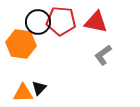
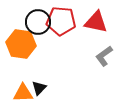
gray L-shape: moved 1 px right, 1 px down
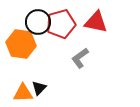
red pentagon: moved 3 px down; rotated 20 degrees counterclockwise
gray L-shape: moved 24 px left, 2 px down
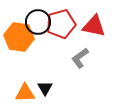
red triangle: moved 2 px left, 4 px down
orange hexagon: moved 2 px left, 7 px up
black triangle: moved 6 px right; rotated 14 degrees counterclockwise
orange triangle: moved 2 px right
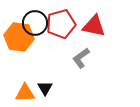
black circle: moved 3 px left, 1 px down
gray L-shape: moved 1 px right
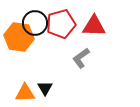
red triangle: rotated 10 degrees counterclockwise
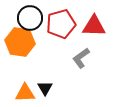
black circle: moved 5 px left, 5 px up
orange hexagon: moved 1 px right, 5 px down
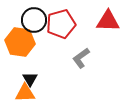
black circle: moved 4 px right, 2 px down
red triangle: moved 14 px right, 5 px up
black triangle: moved 15 px left, 9 px up
